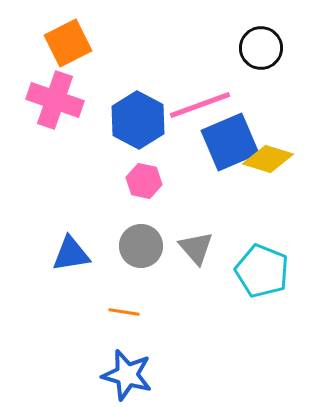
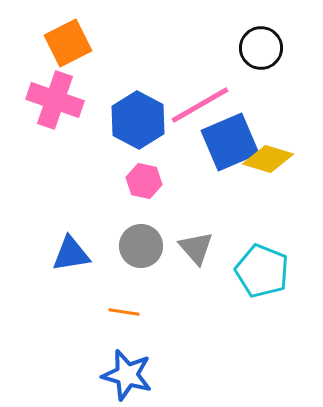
pink line: rotated 10 degrees counterclockwise
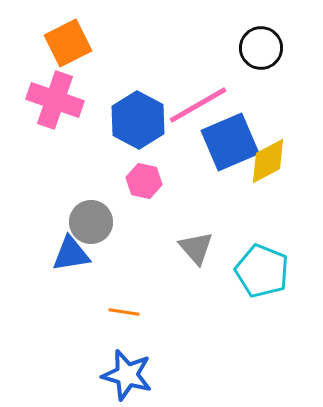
pink line: moved 2 px left
yellow diamond: moved 2 px down; rotated 45 degrees counterclockwise
gray circle: moved 50 px left, 24 px up
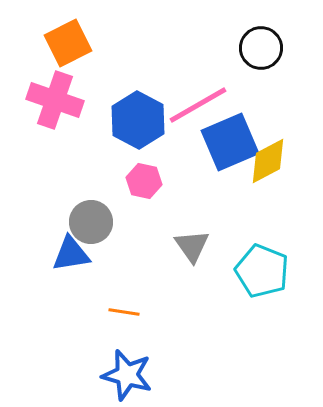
gray triangle: moved 4 px left, 2 px up; rotated 6 degrees clockwise
